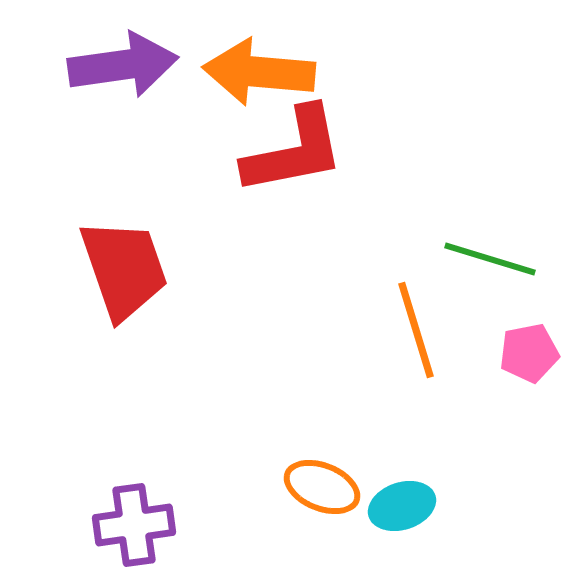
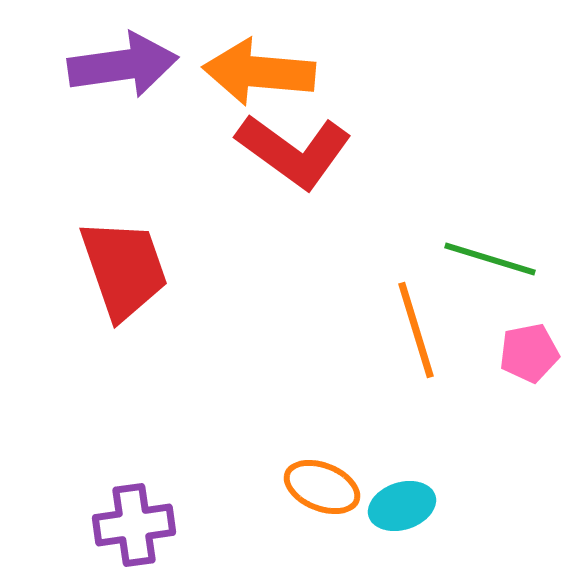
red L-shape: rotated 47 degrees clockwise
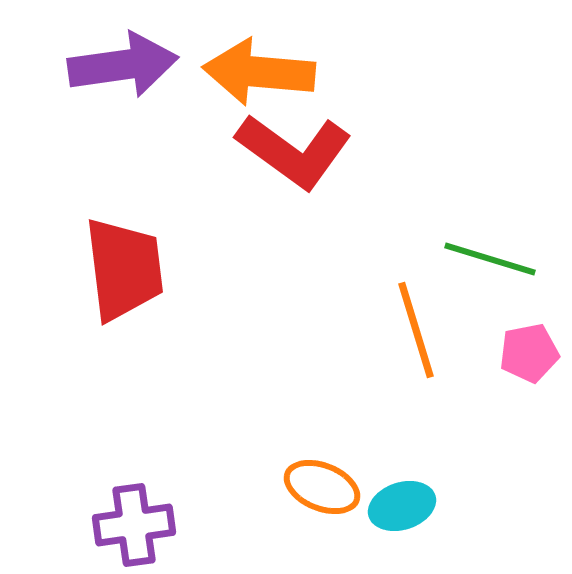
red trapezoid: rotated 12 degrees clockwise
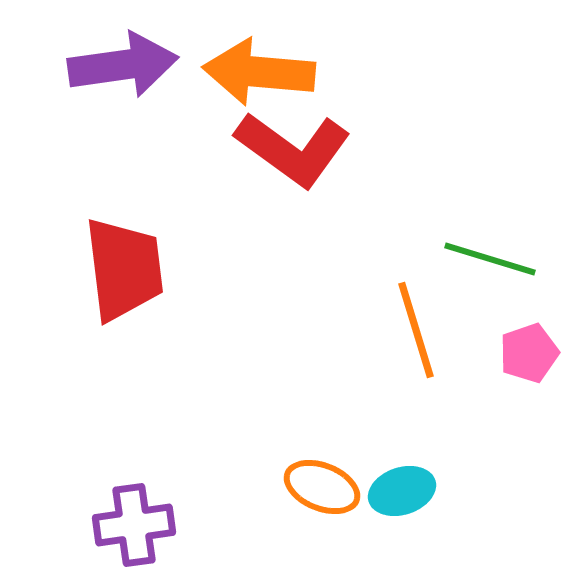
red L-shape: moved 1 px left, 2 px up
pink pentagon: rotated 8 degrees counterclockwise
cyan ellipse: moved 15 px up
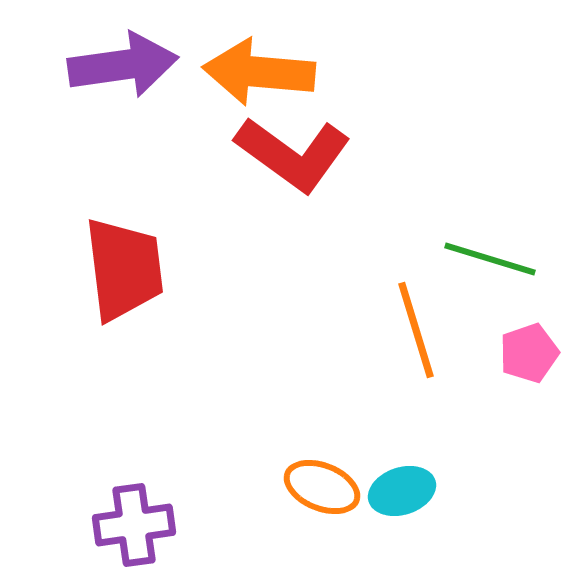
red L-shape: moved 5 px down
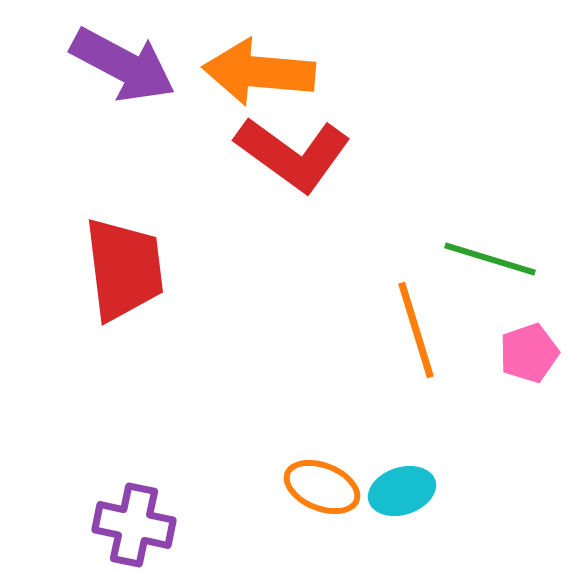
purple arrow: rotated 36 degrees clockwise
purple cross: rotated 20 degrees clockwise
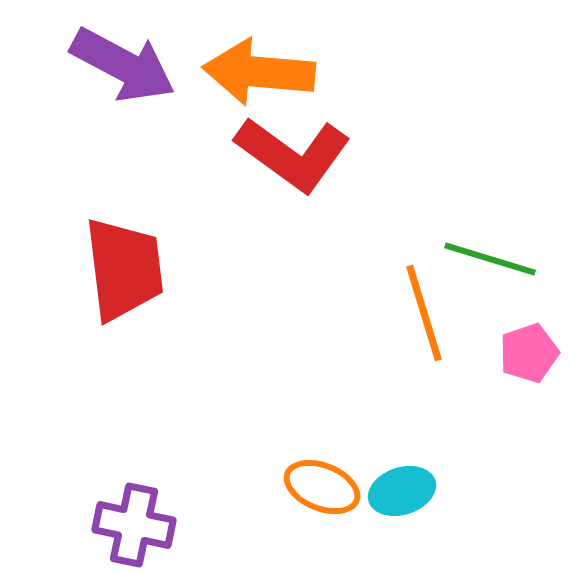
orange line: moved 8 px right, 17 px up
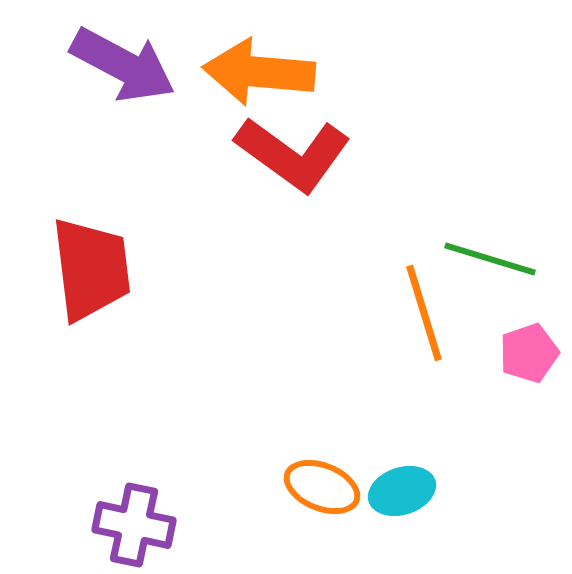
red trapezoid: moved 33 px left
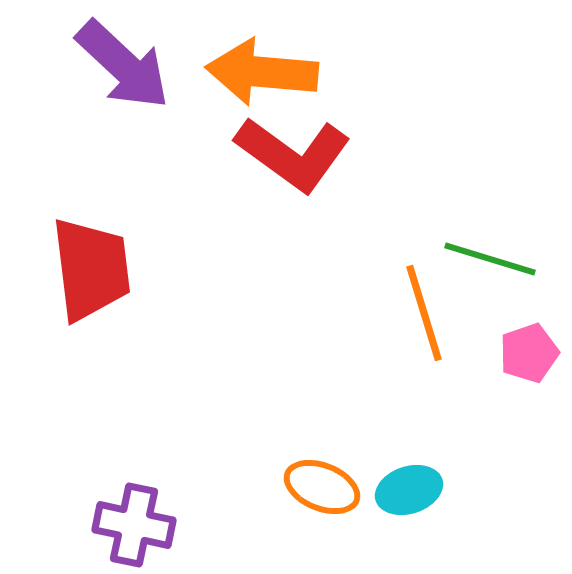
purple arrow: rotated 15 degrees clockwise
orange arrow: moved 3 px right
cyan ellipse: moved 7 px right, 1 px up
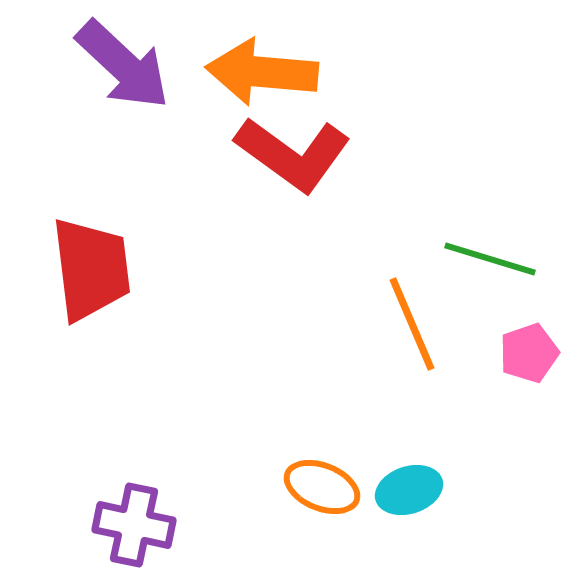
orange line: moved 12 px left, 11 px down; rotated 6 degrees counterclockwise
